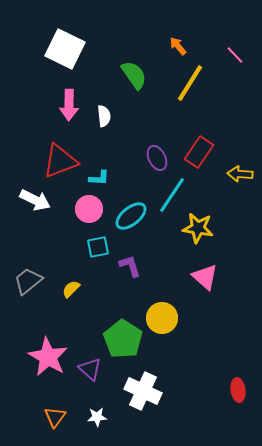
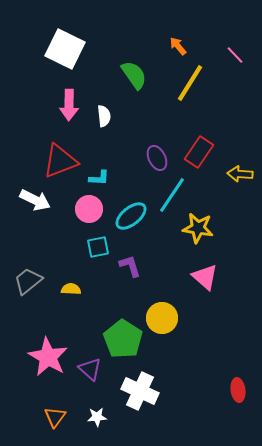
yellow semicircle: rotated 48 degrees clockwise
white cross: moved 3 px left
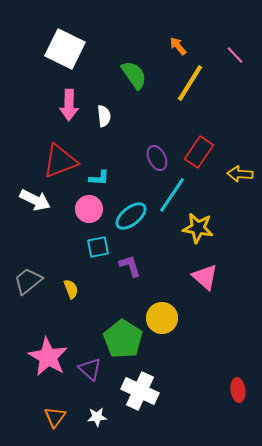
yellow semicircle: rotated 66 degrees clockwise
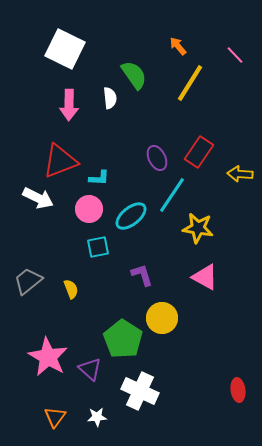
white semicircle: moved 6 px right, 18 px up
white arrow: moved 3 px right, 2 px up
purple L-shape: moved 12 px right, 9 px down
pink triangle: rotated 12 degrees counterclockwise
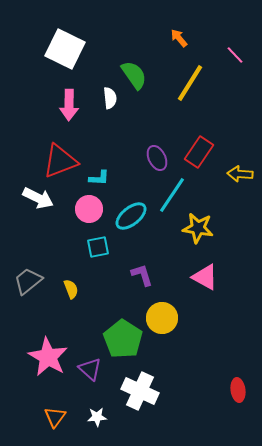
orange arrow: moved 1 px right, 8 px up
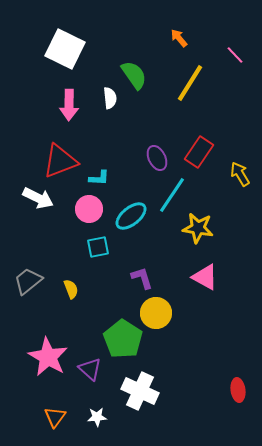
yellow arrow: rotated 55 degrees clockwise
purple L-shape: moved 3 px down
yellow circle: moved 6 px left, 5 px up
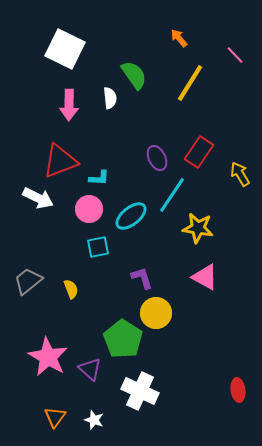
white star: moved 3 px left, 3 px down; rotated 24 degrees clockwise
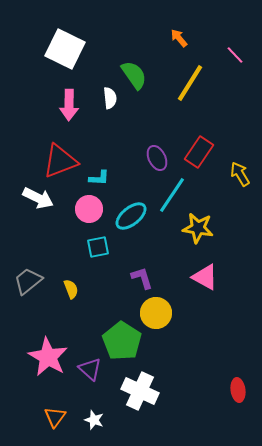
green pentagon: moved 1 px left, 2 px down
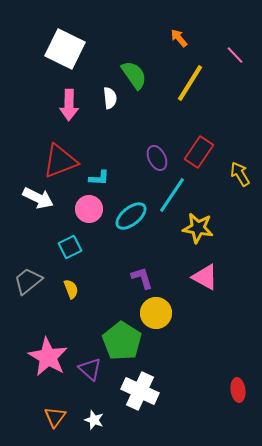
cyan square: moved 28 px left; rotated 15 degrees counterclockwise
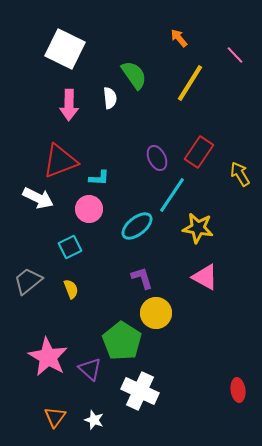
cyan ellipse: moved 6 px right, 10 px down
